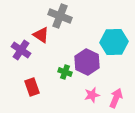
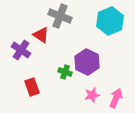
cyan hexagon: moved 4 px left, 21 px up; rotated 20 degrees counterclockwise
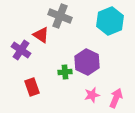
green cross: rotated 24 degrees counterclockwise
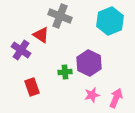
purple hexagon: moved 2 px right, 1 px down
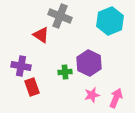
purple cross: moved 16 px down; rotated 24 degrees counterclockwise
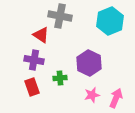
gray cross: rotated 10 degrees counterclockwise
purple cross: moved 13 px right, 6 px up
green cross: moved 5 px left, 6 px down
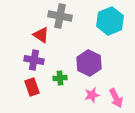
pink arrow: rotated 132 degrees clockwise
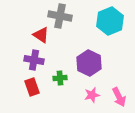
pink arrow: moved 3 px right, 1 px up
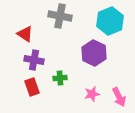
red triangle: moved 16 px left, 1 px up
purple hexagon: moved 5 px right, 10 px up
pink star: moved 1 px up
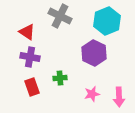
gray cross: rotated 15 degrees clockwise
cyan hexagon: moved 3 px left
red triangle: moved 2 px right, 2 px up
purple cross: moved 4 px left, 3 px up
pink arrow: rotated 24 degrees clockwise
